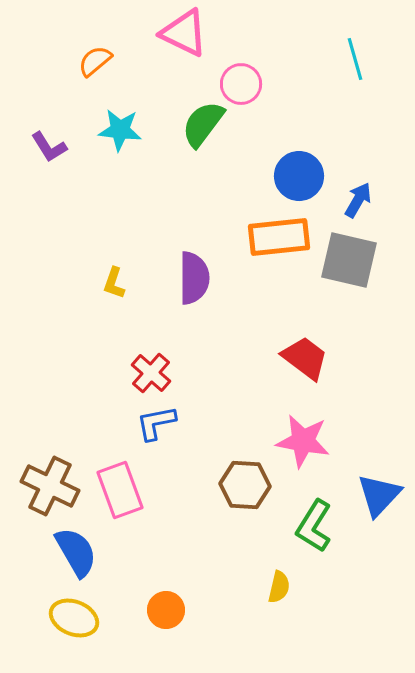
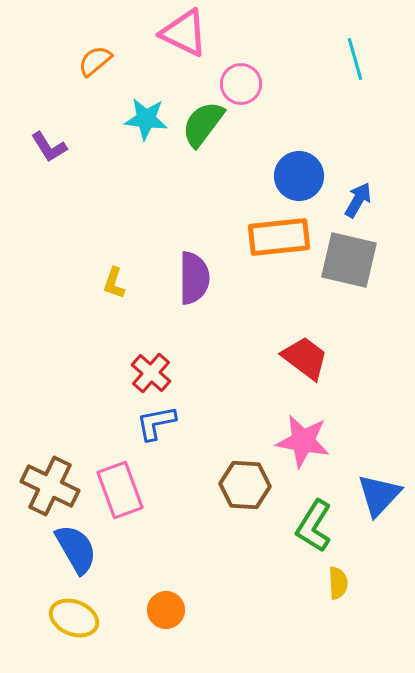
cyan star: moved 26 px right, 11 px up
blue semicircle: moved 3 px up
yellow semicircle: moved 59 px right, 4 px up; rotated 16 degrees counterclockwise
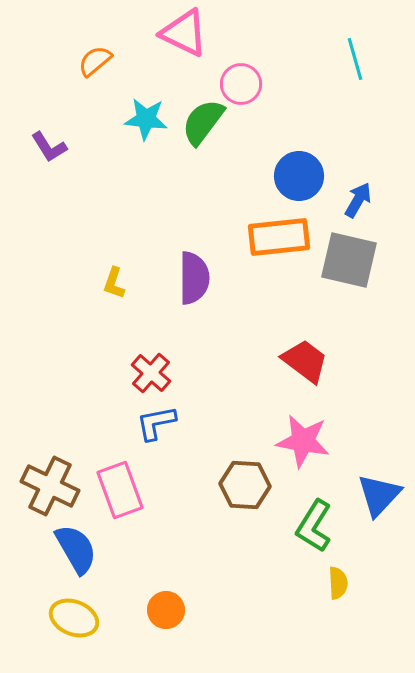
green semicircle: moved 2 px up
red trapezoid: moved 3 px down
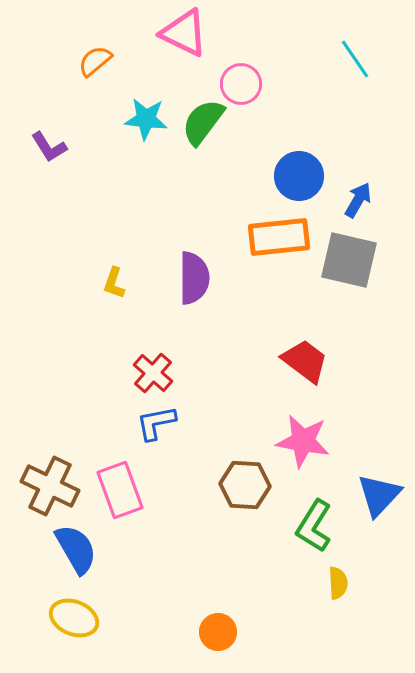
cyan line: rotated 18 degrees counterclockwise
red cross: moved 2 px right
orange circle: moved 52 px right, 22 px down
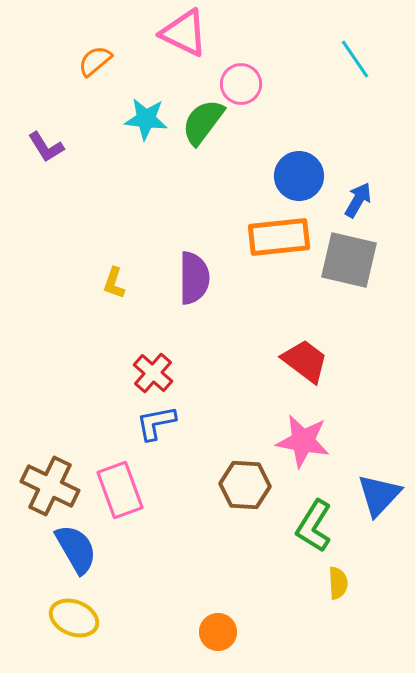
purple L-shape: moved 3 px left
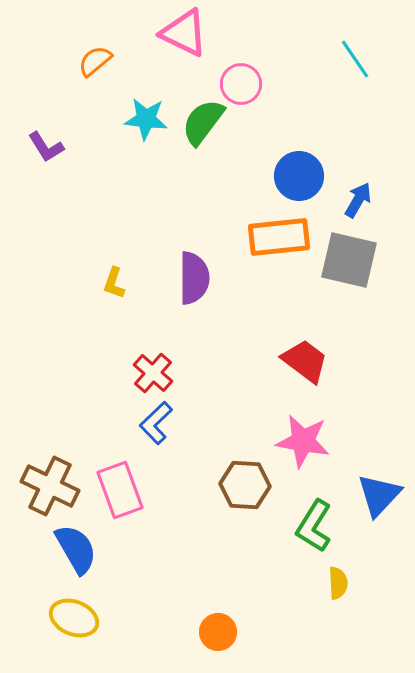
blue L-shape: rotated 33 degrees counterclockwise
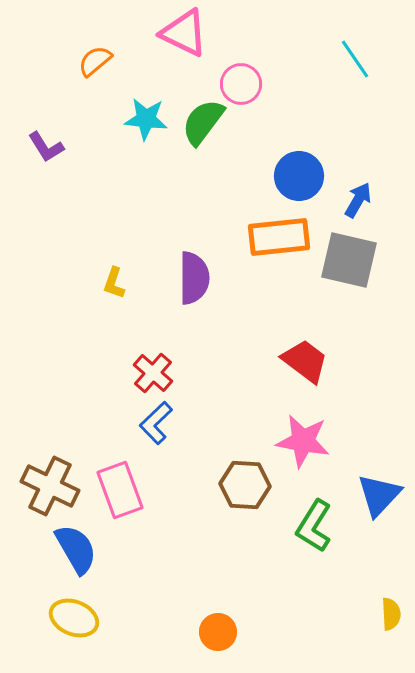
yellow semicircle: moved 53 px right, 31 px down
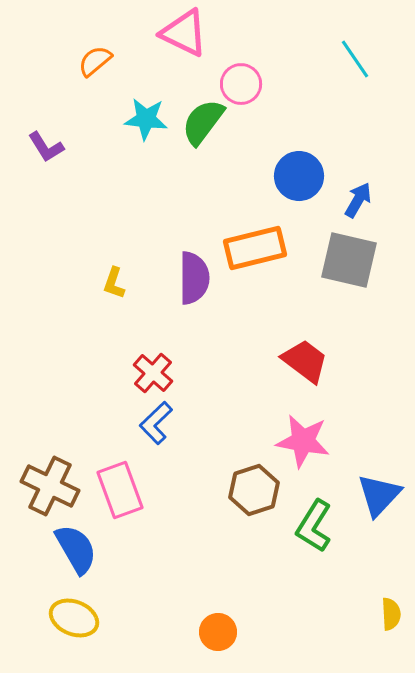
orange rectangle: moved 24 px left, 11 px down; rotated 8 degrees counterclockwise
brown hexagon: moved 9 px right, 5 px down; rotated 21 degrees counterclockwise
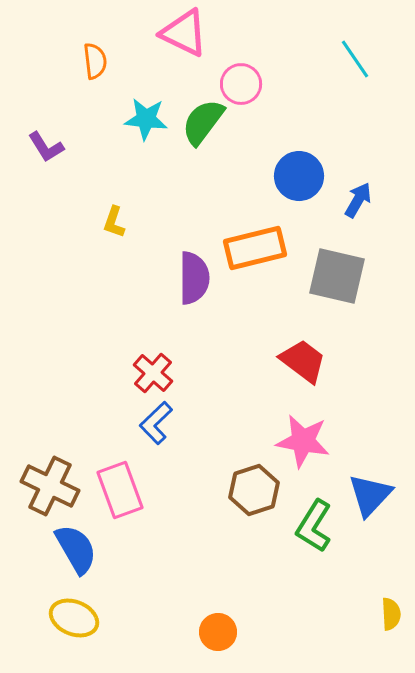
orange semicircle: rotated 123 degrees clockwise
gray square: moved 12 px left, 16 px down
yellow L-shape: moved 61 px up
red trapezoid: moved 2 px left
blue triangle: moved 9 px left
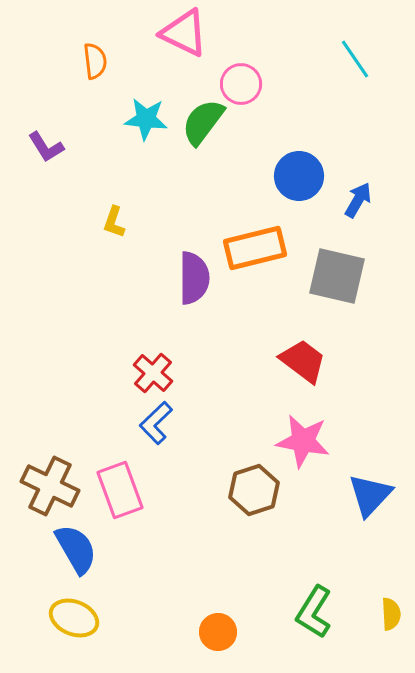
green L-shape: moved 86 px down
